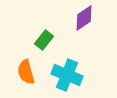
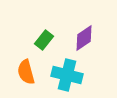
purple diamond: moved 20 px down
cyan cross: rotated 8 degrees counterclockwise
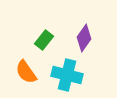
purple diamond: rotated 20 degrees counterclockwise
orange semicircle: rotated 20 degrees counterclockwise
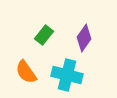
green rectangle: moved 5 px up
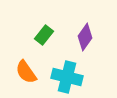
purple diamond: moved 1 px right, 1 px up
cyan cross: moved 2 px down
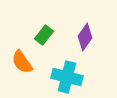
orange semicircle: moved 4 px left, 10 px up
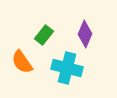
purple diamond: moved 3 px up; rotated 12 degrees counterclockwise
cyan cross: moved 9 px up
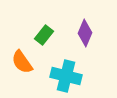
purple diamond: moved 1 px up
cyan cross: moved 1 px left, 8 px down
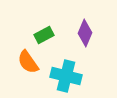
green rectangle: rotated 24 degrees clockwise
orange semicircle: moved 6 px right
